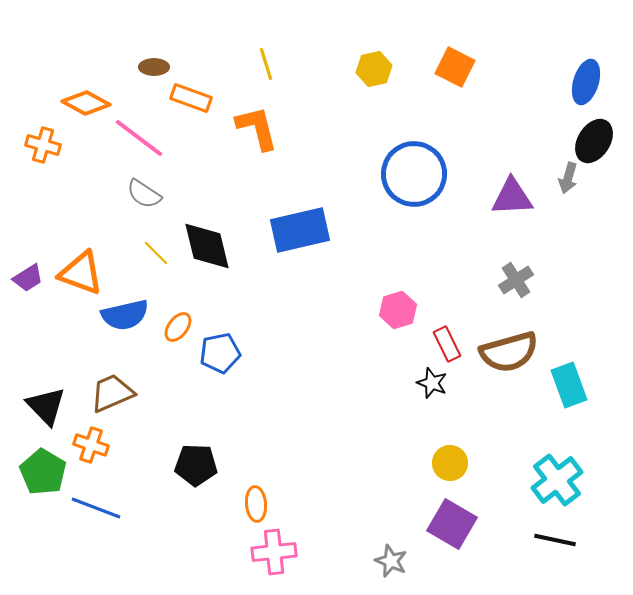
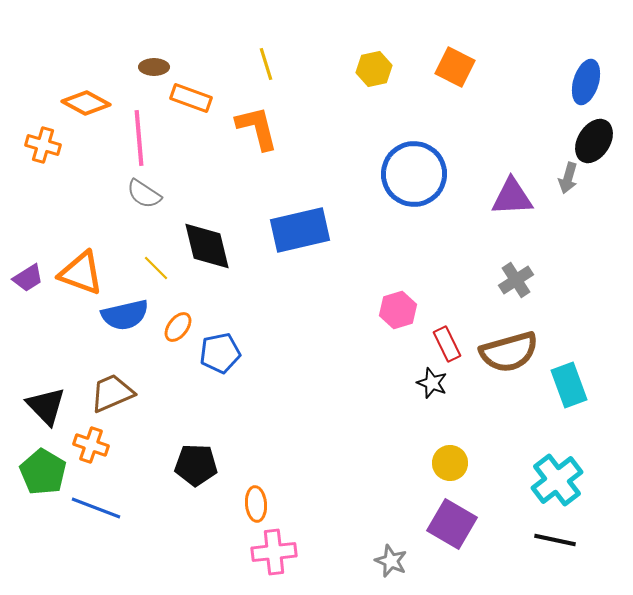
pink line at (139, 138): rotated 48 degrees clockwise
yellow line at (156, 253): moved 15 px down
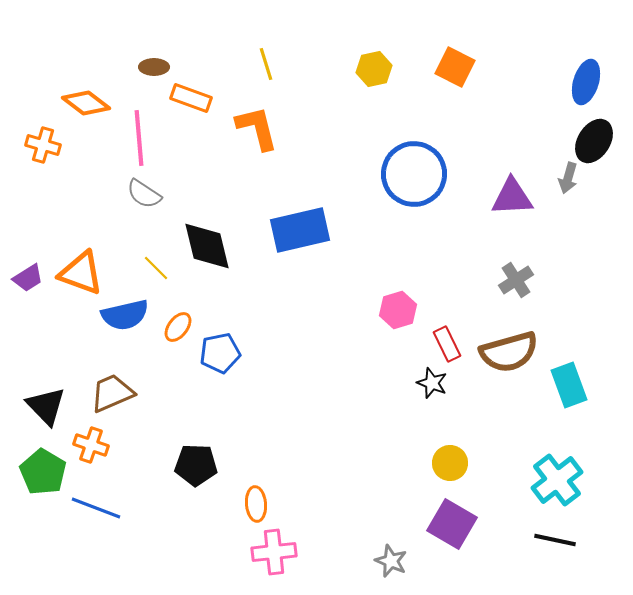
orange diamond at (86, 103): rotated 9 degrees clockwise
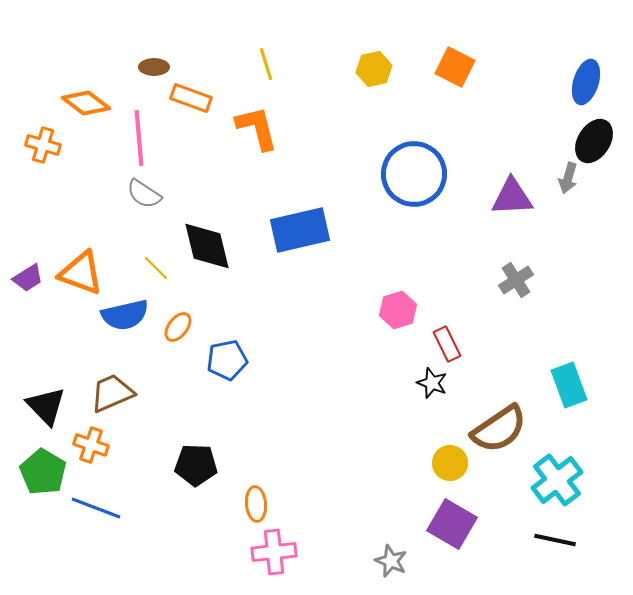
brown semicircle at (509, 352): moved 10 px left, 77 px down; rotated 18 degrees counterclockwise
blue pentagon at (220, 353): moved 7 px right, 7 px down
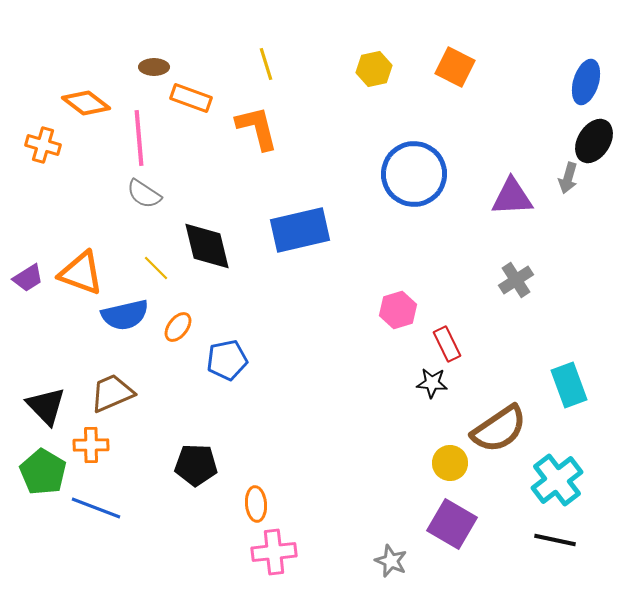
black star at (432, 383): rotated 16 degrees counterclockwise
orange cross at (91, 445): rotated 20 degrees counterclockwise
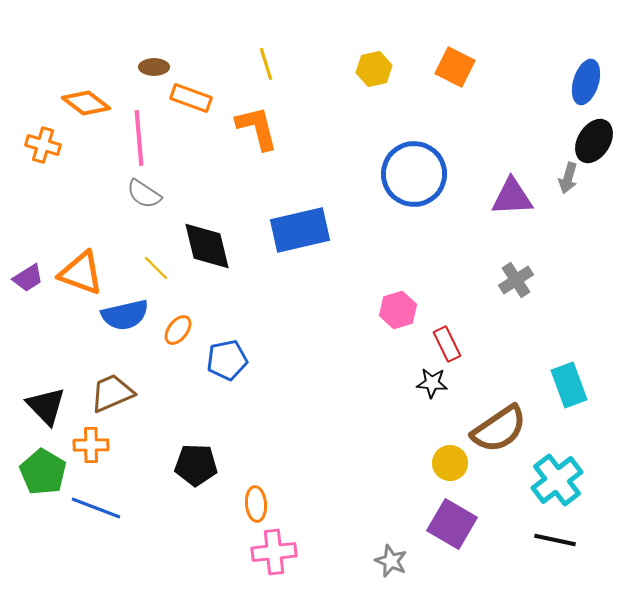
orange ellipse at (178, 327): moved 3 px down
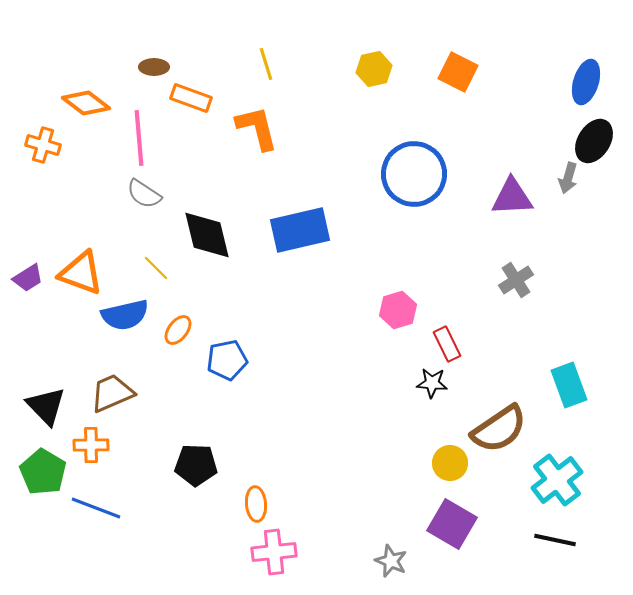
orange square at (455, 67): moved 3 px right, 5 px down
black diamond at (207, 246): moved 11 px up
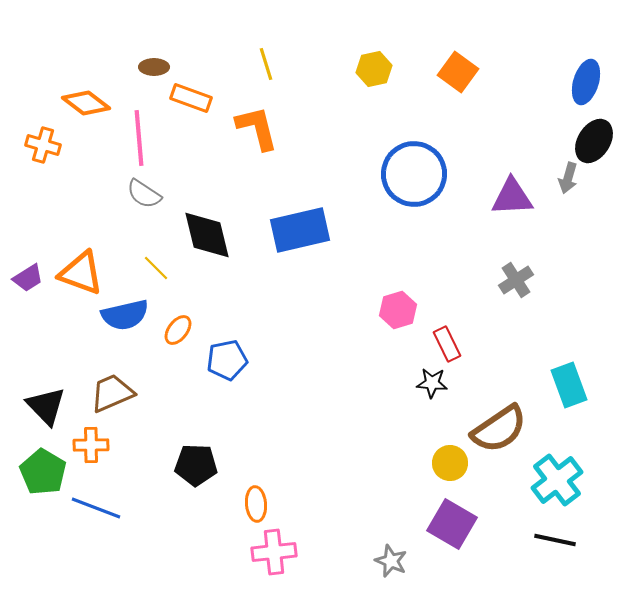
orange square at (458, 72): rotated 9 degrees clockwise
